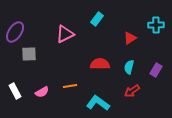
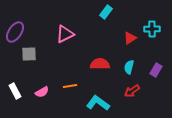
cyan rectangle: moved 9 px right, 7 px up
cyan cross: moved 4 px left, 4 px down
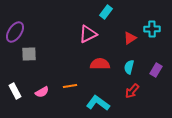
pink triangle: moved 23 px right
red arrow: rotated 14 degrees counterclockwise
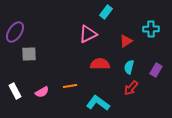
cyan cross: moved 1 px left
red triangle: moved 4 px left, 3 px down
red arrow: moved 1 px left, 3 px up
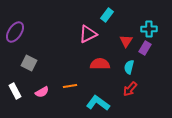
cyan rectangle: moved 1 px right, 3 px down
cyan cross: moved 2 px left
red triangle: rotated 24 degrees counterclockwise
gray square: moved 9 px down; rotated 28 degrees clockwise
purple rectangle: moved 11 px left, 22 px up
red arrow: moved 1 px left, 1 px down
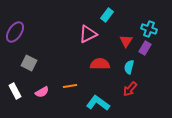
cyan cross: rotated 21 degrees clockwise
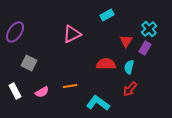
cyan rectangle: rotated 24 degrees clockwise
cyan cross: rotated 28 degrees clockwise
pink triangle: moved 16 px left
red semicircle: moved 6 px right
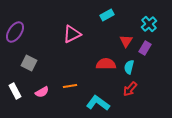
cyan cross: moved 5 px up
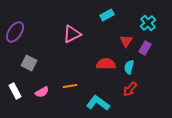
cyan cross: moved 1 px left, 1 px up
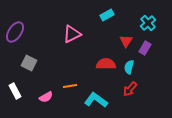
pink semicircle: moved 4 px right, 5 px down
cyan L-shape: moved 2 px left, 3 px up
